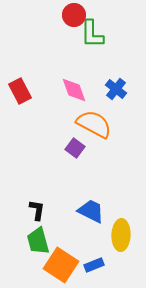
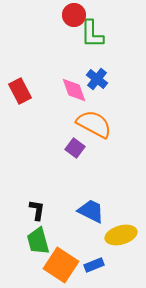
blue cross: moved 19 px left, 10 px up
yellow ellipse: rotated 72 degrees clockwise
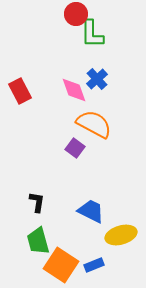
red circle: moved 2 px right, 1 px up
blue cross: rotated 10 degrees clockwise
black L-shape: moved 8 px up
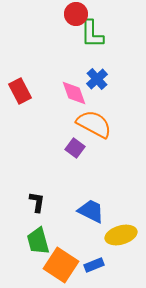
pink diamond: moved 3 px down
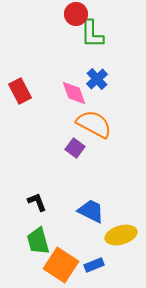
black L-shape: rotated 30 degrees counterclockwise
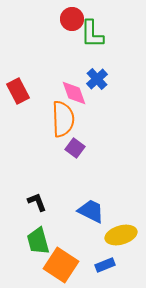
red circle: moved 4 px left, 5 px down
red rectangle: moved 2 px left
orange semicircle: moved 31 px left, 5 px up; rotated 60 degrees clockwise
blue rectangle: moved 11 px right
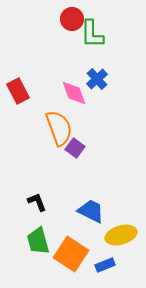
orange semicircle: moved 4 px left, 9 px down; rotated 18 degrees counterclockwise
orange square: moved 10 px right, 11 px up
